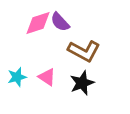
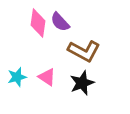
pink diamond: rotated 64 degrees counterclockwise
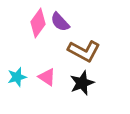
pink diamond: rotated 28 degrees clockwise
